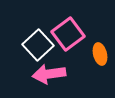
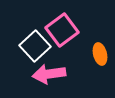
pink square: moved 6 px left, 4 px up
white square: moved 3 px left, 1 px down
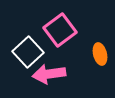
pink square: moved 2 px left
white square: moved 7 px left, 6 px down
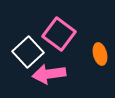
pink square: moved 1 px left, 4 px down; rotated 16 degrees counterclockwise
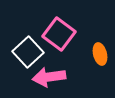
pink arrow: moved 3 px down
